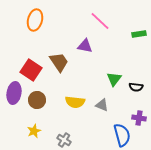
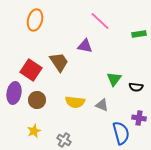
blue semicircle: moved 1 px left, 2 px up
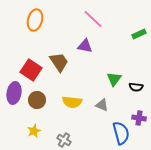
pink line: moved 7 px left, 2 px up
green rectangle: rotated 16 degrees counterclockwise
yellow semicircle: moved 3 px left
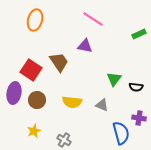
pink line: rotated 10 degrees counterclockwise
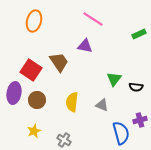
orange ellipse: moved 1 px left, 1 px down
yellow semicircle: rotated 90 degrees clockwise
purple cross: moved 1 px right, 2 px down; rotated 24 degrees counterclockwise
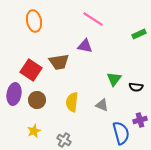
orange ellipse: rotated 25 degrees counterclockwise
brown trapezoid: rotated 115 degrees clockwise
purple ellipse: moved 1 px down
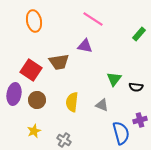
green rectangle: rotated 24 degrees counterclockwise
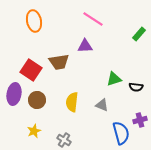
purple triangle: rotated 14 degrees counterclockwise
green triangle: rotated 35 degrees clockwise
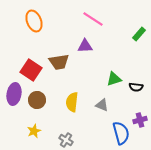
orange ellipse: rotated 10 degrees counterclockwise
gray cross: moved 2 px right
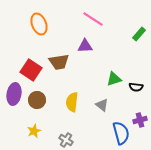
orange ellipse: moved 5 px right, 3 px down
gray triangle: rotated 16 degrees clockwise
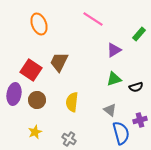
purple triangle: moved 29 px right, 4 px down; rotated 28 degrees counterclockwise
brown trapezoid: rotated 125 degrees clockwise
black semicircle: rotated 24 degrees counterclockwise
gray triangle: moved 8 px right, 5 px down
yellow star: moved 1 px right, 1 px down
gray cross: moved 3 px right, 1 px up
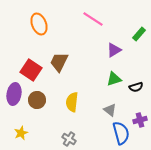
yellow star: moved 14 px left, 1 px down
